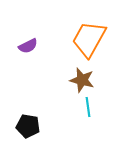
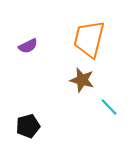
orange trapezoid: rotated 15 degrees counterclockwise
cyan line: moved 21 px right; rotated 36 degrees counterclockwise
black pentagon: rotated 25 degrees counterclockwise
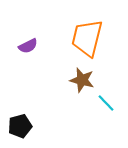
orange trapezoid: moved 2 px left, 1 px up
cyan line: moved 3 px left, 4 px up
black pentagon: moved 8 px left
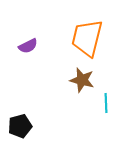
cyan line: rotated 42 degrees clockwise
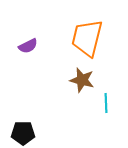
black pentagon: moved 3 px right, 7 px down; rotated 15 degrees clockwise
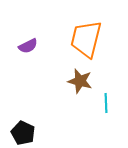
orange trapezoid: moved 1 px left, 1 px down
brown star: moved 2 px left, 1 px down
black pentagon: rotated 25 degrees clockwise
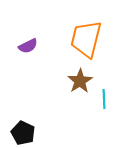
brown star: rotated 25 degrees clockwise
cyan line: moved 2 px left, 4 px up
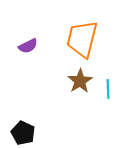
orange trapezoid: moved 4 px left
cyan line: moved 4 px right, 10 px up
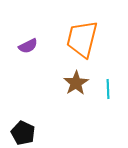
brown star: moved 4 px left, 2 px down
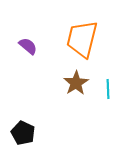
purple semicircle: rotated 114 degrees counterclockwise
